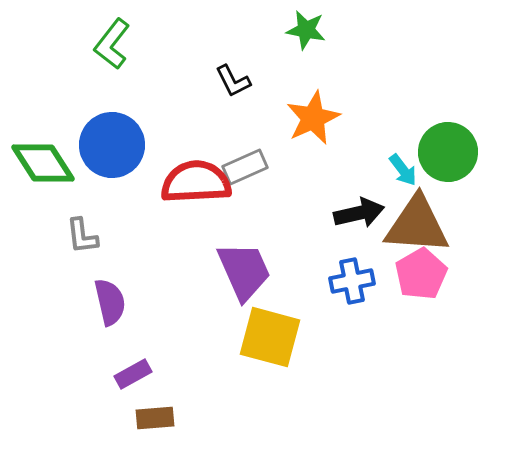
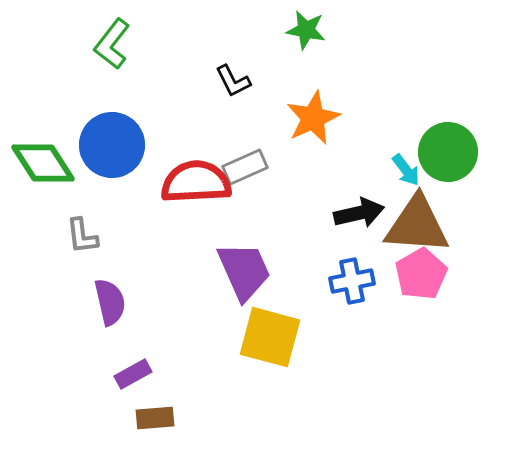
cyan arrow: moved 3 px right
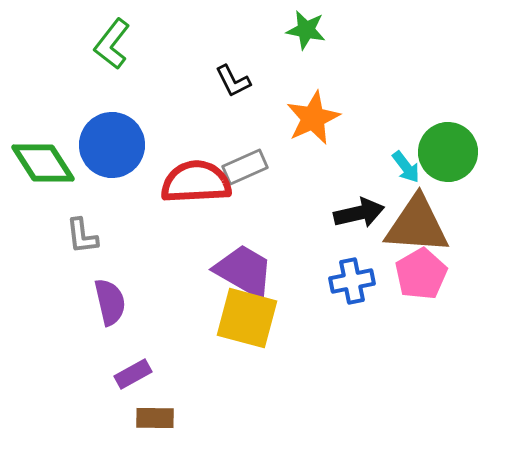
cyan arrow: moved 3 px up
purple trapezoid: rotated 36 degrees counterclockwise
yellow square: moved 23 px left, 19 px up
brown rectangle: rotated 6 degrees clockwise
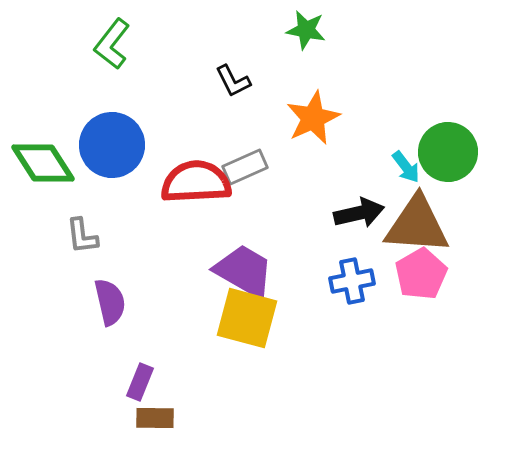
purple rectangle: moved 7 px right, 8 px down; rotated 39 degrees counterclockwise
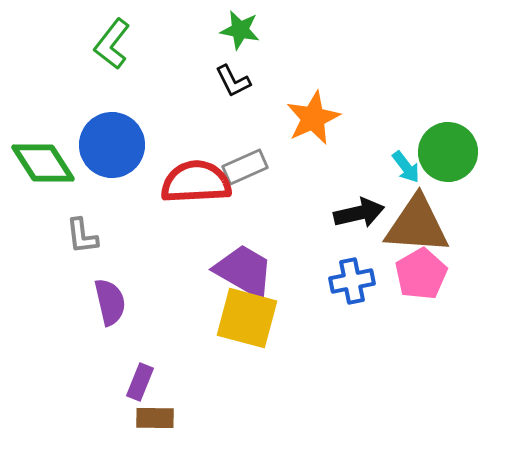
green star: moved 66 px left
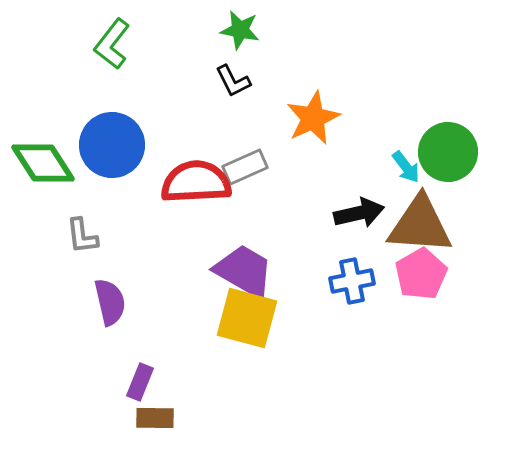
brown triangle: moved 3 px right
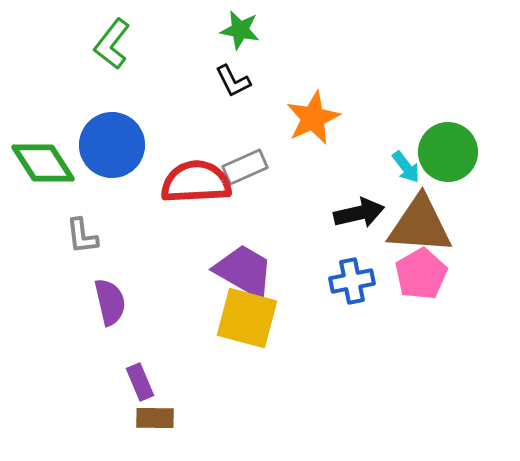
purple rectangle: rotated 45 degrees counterclockwise
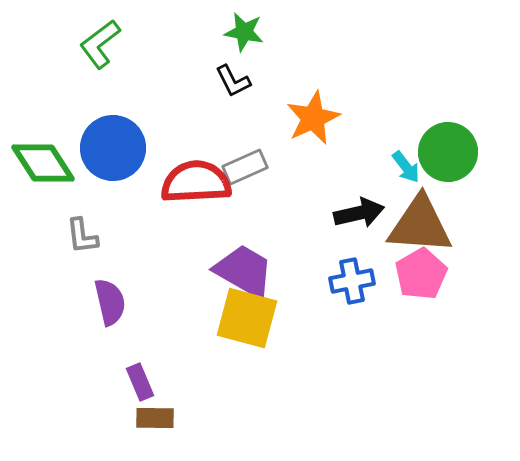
green star: moved 4 px right, 2 px down
green L-shape: moved 12 px left; rotated 15 degrees clockwise
blue circle: moved 1 px right, 3 px down
